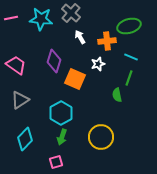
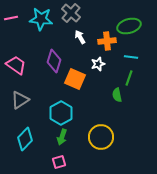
cyan line: rotated 16 degrees counterclockwise
pink square: moved 3 px right
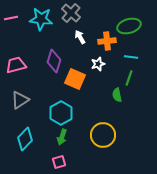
pink trapezoid: rotated 50 degrees counterclockwise
yellow circle: moved 2 px right, 2 px up
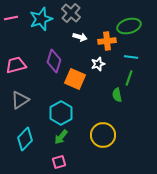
cyan star: rotated 25 degrees counterclockwise
white arrow: rotated 136 degrees clockwise
green arrow: moved 1 px left; rotated 21 degrees clockwise
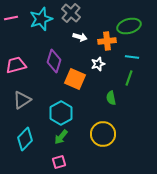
cyan line: moved 1 px right
green semicircle: moved 6 px left, 3 px down
gray triangle: moved 2 px right
yellow circle: moved 1 px up
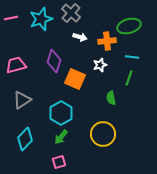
white star: moved 2 px right, 1 px down
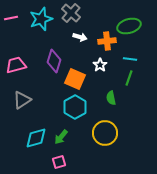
cyan line: moved 2 px left, 2 px down
white star: rotated 16 degrees counterclockwise
cyan hexagon: moved 14 px right, 6 px up
yellow circle: moved 2 px right, 1 px up
cyan diamond: moved 11 px right, 1 px up; rotated 30 degrees clockwise
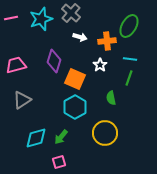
green ellipse: rotated 45 degrees counterclockwise
